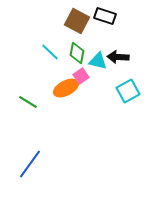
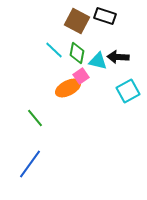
cyan line: moved 4 px right, 2 px up
orange ellipse: moved 2 px right
green line: moved 7 px right, 16 px down; rotated 18 degrees clockwise
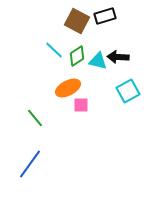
black rectangle: rotated 35 degrees counterclockwise
green diamond: moved 3 px down; rotated 45 degrees clockwise
pink square: moved 29 px down; rotated 35 degrees clockwise
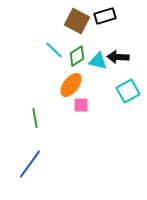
orange ellipse: moved 3 px right, 3 px up; rotated 25 degrees counterclockwise
green line: rotated 30 degrees clockwise
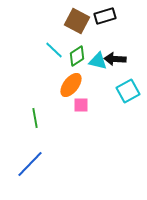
black arrow: moved 3 px left, 2 px down
blue line: rotated 8 degrees clockwise
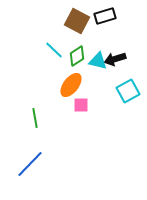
black arrow: rotated 20 degrees counterclockwise
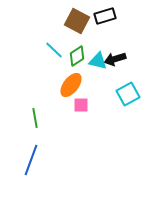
cyan square: moved 3 px down
blue line: moved 1 px right, 4 px up; rotated 24 degrees counterclockwise
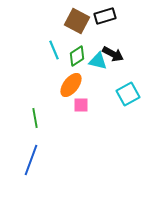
cyan line: rotated 24 degrees clockwise
black arrow: moved 2 px left, 5 px up; rotated 135 degrees counterclockwise
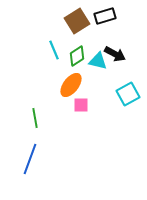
brown square: rotated 30 degrees clockwise
black arrow: moved 2 px right
blue line: moved 1 px left, 1 px up
